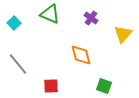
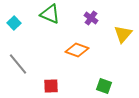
orange diamond: moved 4 px left, 5 px up; rotated 55 degrees counterclockwise
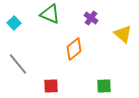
yellow triangle: rotated 30 degrees counterclockwise
orange diamond: moved 3 px left, 1 px up; rotated 60 degrees counterclockwise
green square: rotated 21 degrees counterclockwise
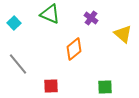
green square: moved 1 px right, 1 px down
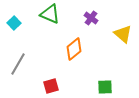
gray line: rotated 70 degrees clockwise
red square: rotated 14 degrees counterclockwise
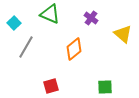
gray line: moved 8 px right, 17 px up
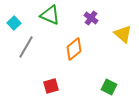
green triangle: moved 1 px down
green square: moved 4 px right; rotated 28 degrees clockwise
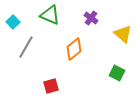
cyan square: moved 1 px left, 1 px up
green square: moved 8 px right, 14 px up
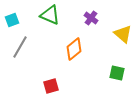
cyan square: moved 1 px left, 2 px up; rotated 24 degrees clockwise
gray line: moved 6 px left
green square: rotated 14 degrees counterclockwise
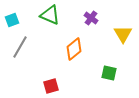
yellow triangle: rotated 18 degrees clockwise
green square: moved 8 px left
